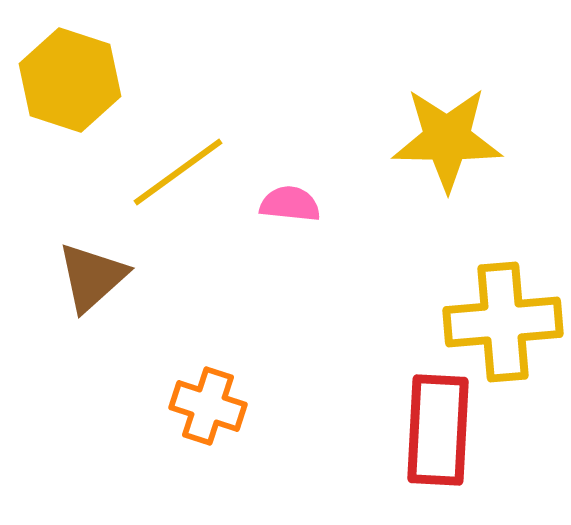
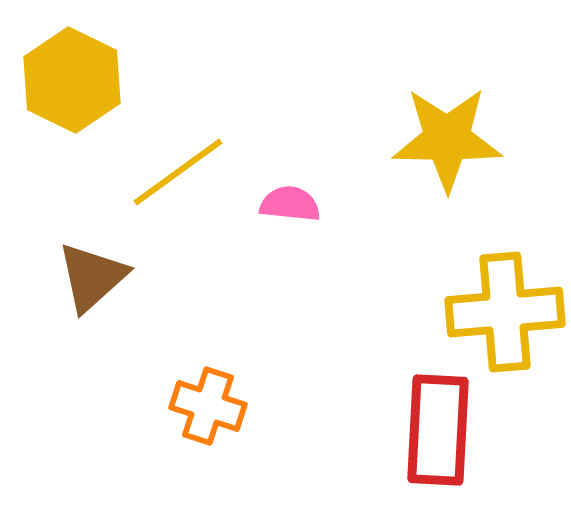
yellow hexagon: moved 2 px right; rotated 8 degrees clockwise
yellow cross: moved 2 px right, 10 px up
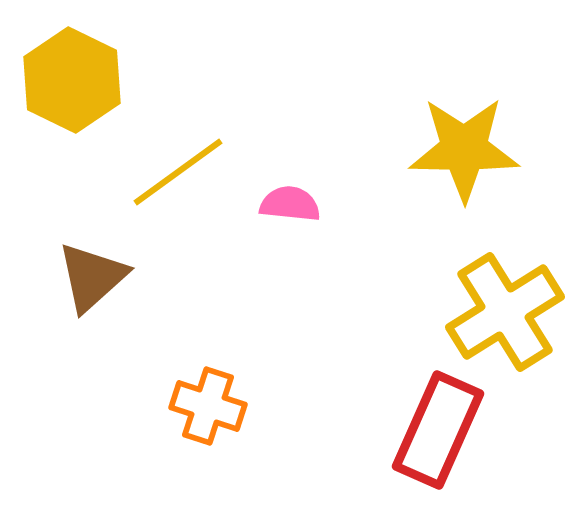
yellow star: moved 17 px right, 10 px down
yellow cross: rotated 27 degrees counterclockwise
red rectangle: rotated 21 degrees clockwise
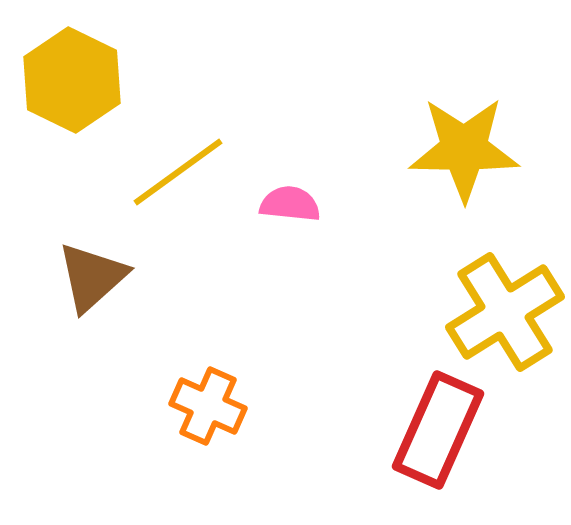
orange cross: rotated 6 degrees clockwise
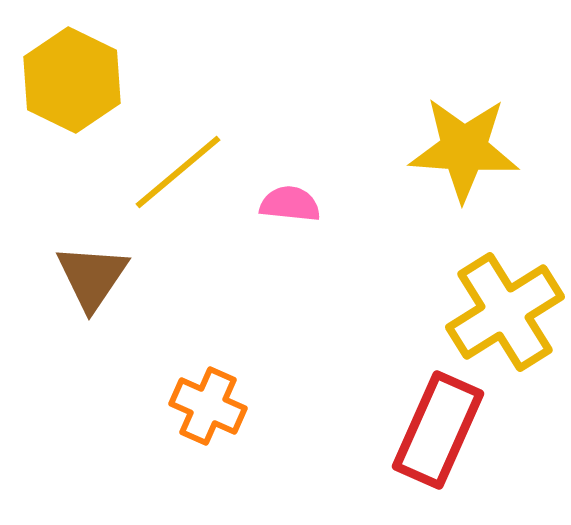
yellow star: rotated 3 degrees clockwise
yellow line: rotated 4 degrees counterclockwise
brown triangle: rotated 14 degrees counterclockwise
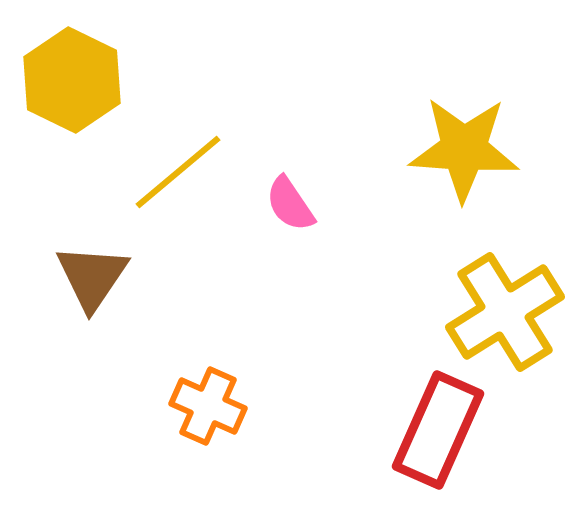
pink semicircle: rotated 130 degrees counterclockwise
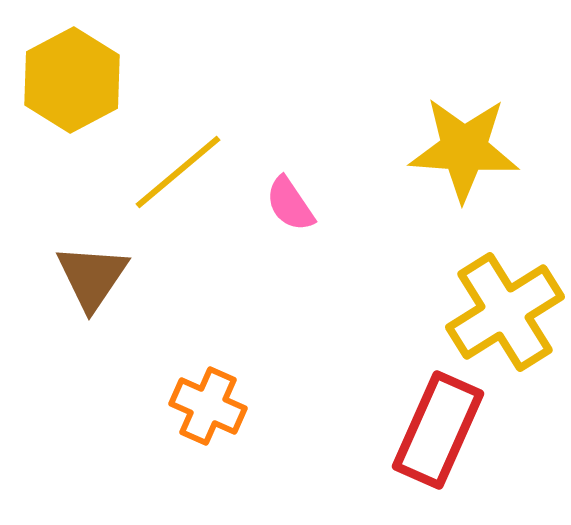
yellow hexagon: rotated 6 degrees clockwise
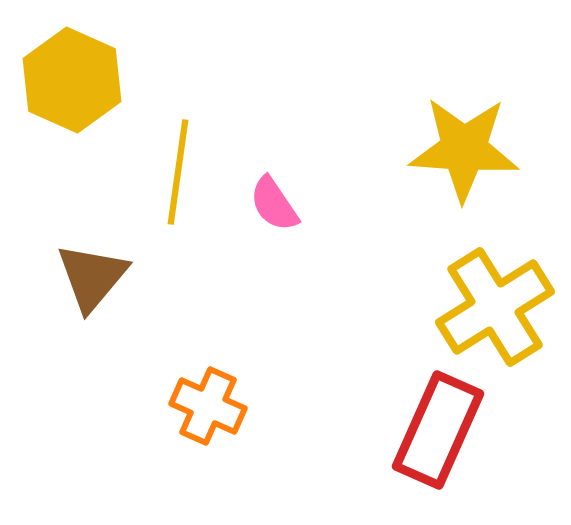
yellow hexagon: rotated 8 degrees counterclockwise
yellow line: rotated 42 degrees counterclockwise
pink semicircle: moved 16 px left
brown triangle: rotated 6 degrees clockwise
yellow cross: moved 10 px left, 5 px up
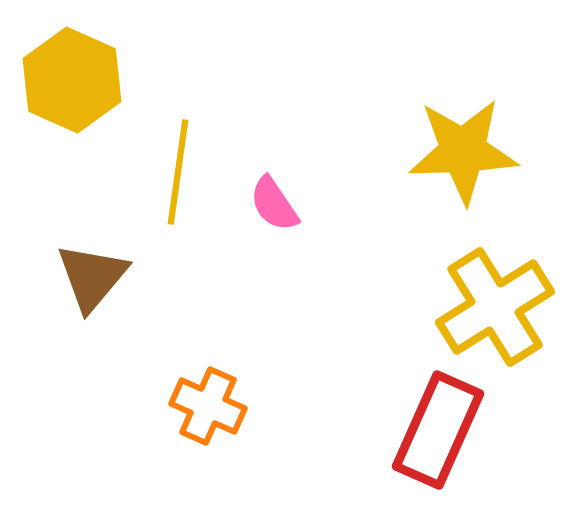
yellow star: moved 1 px left, 2 px down; rotated 6 degrees counterclockwise
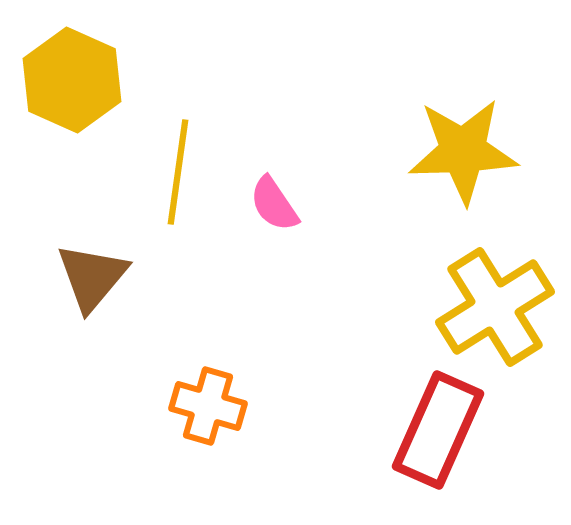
orange cross: rotated 8 degrees counterclockwise
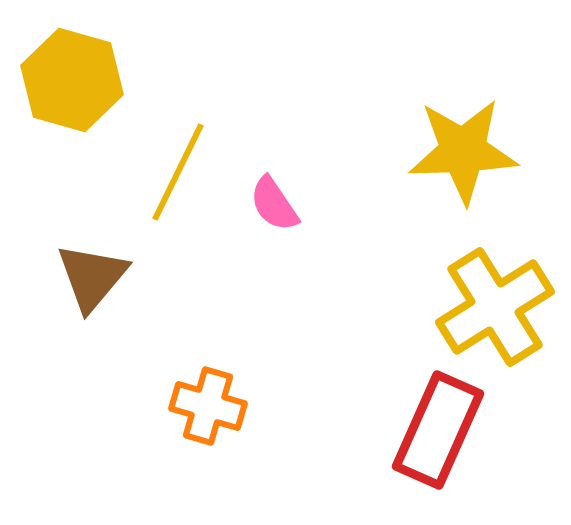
yellow hexagon: rotated 8 degrees counterclockwise
yellow line: rotated 18 degrees clockwise
